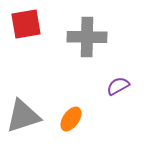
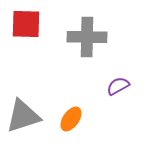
red square: rotated 12 degrees clockwise
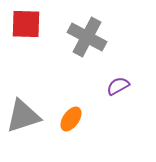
gray cross: rotated 27 degrees clockwise
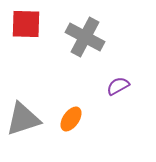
gray cross: moved 2 px left
gray triangle: moved 3 px down
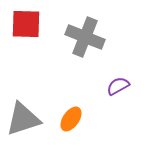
gray cross: rotated 6 degrees counterclockwise
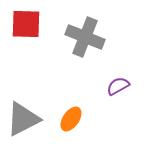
gray triangle: rotated 9 degrees counterclockwise
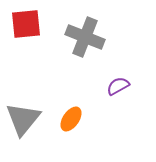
red square: rotated 8 degrees counterclockwise
gray triangle: rotated 24 degrees counterclockwise
